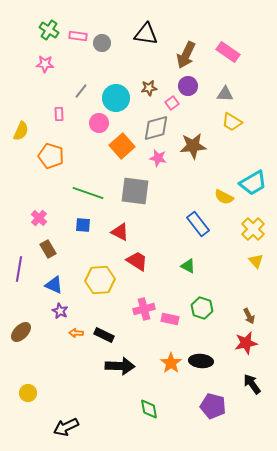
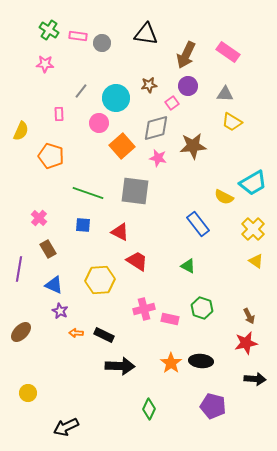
brown star at (149, 88): moved 3 px up
yellow triangle at (256, 261): rotated 14 degrees counterclockwise
black arrow at (252, 384): moved 3 px right, 5 px up; rotated 130 degrees clockwise
green diamond at (149, 409): rotated 35 degrees clockwise
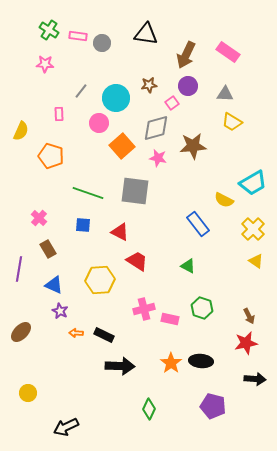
yellow semicircle at (224, 197): moved 3 px down
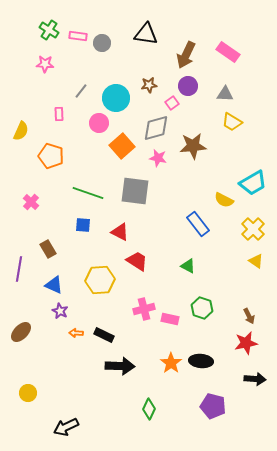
pink cross at (39, 218): moved 8 px left, 16 px up
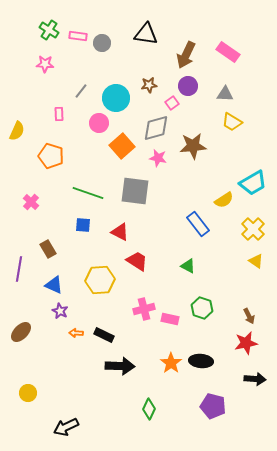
yellow semicircle at (21, 131): moved 4 px left
yellow semicircle at (224, 200): rotated 60 degrees counterclockwise
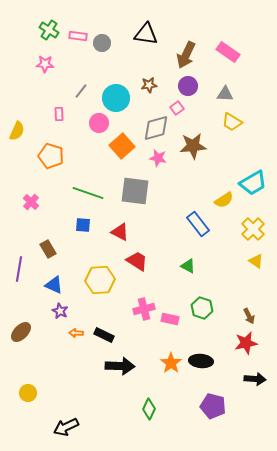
pink square at (172, 103): moved 5 px right, 5 px down
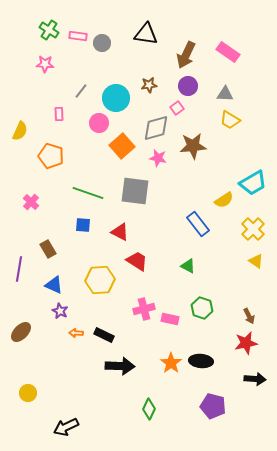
yellow trapezoid at (232, 122): moved 2 px left, 2 px up
yellow semicircle at (17, 131): moved 3 px right
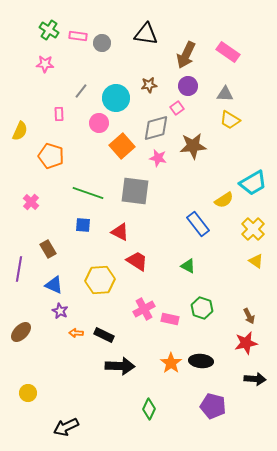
pink cross at (144, 309): rotated 15 degrees counterclockwise
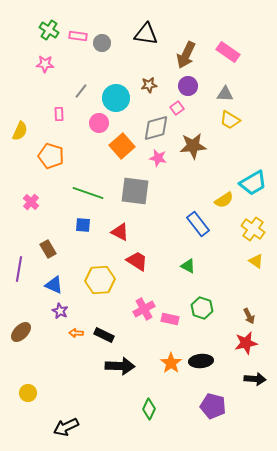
yellow cross at (253, 229): rotated 10 degrees counterclockwise
black ellipse at (201, 361): rotated 10 degrees counterclockwise
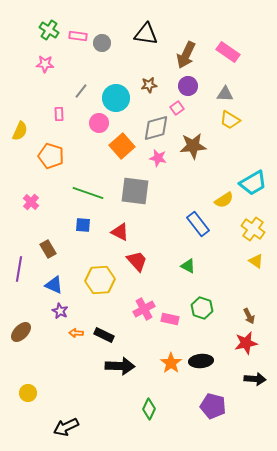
red trapezoid at (137, 261): rotated 15 degrees clockwise
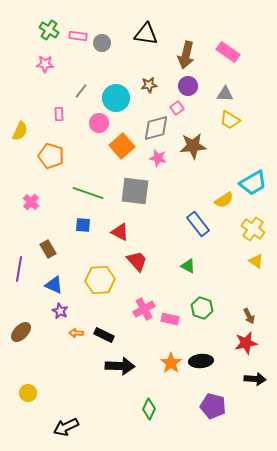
brown arrow at (186, 55): rotated 12 degrees counterclockwise
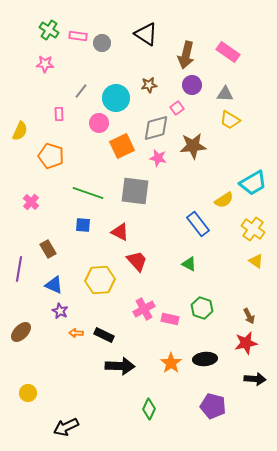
black triangle at (146, 34): rotated 25 degrees clockwise
purple circle at (188, 86): moved 4 px right, 1 px up
orange square at (122, 146): rotated 15 degrees clockwise
green triangle at (188, 266): moved 1 px right, 2 px up
black ellipse at (201, 361): moved 4 px right, 2 px up
